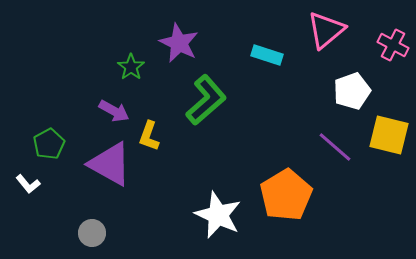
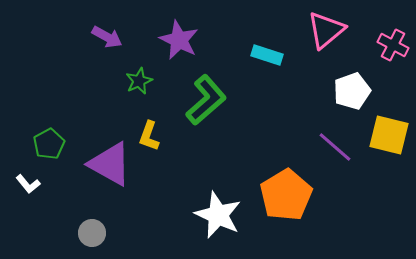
purple star: moved 3 px up
green star: moved 8 px right, 14 px down; rotated 12 degrees clockwise
purple arrow: moved 7 px left, 74 px up
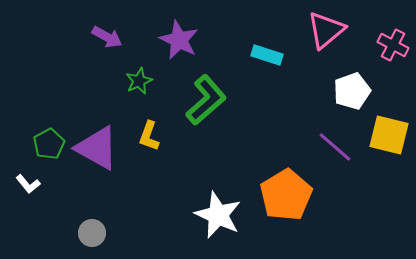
purple triangle: moved 13 px left, 16 px up
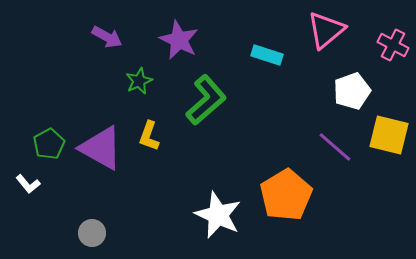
purple triangle: moved 4 px right
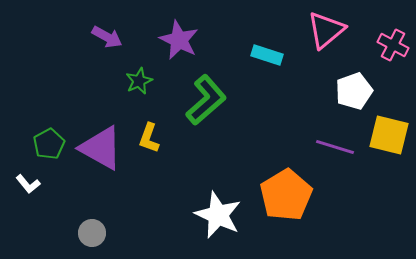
white pentagon: moved 2 px right
yellow L-shape: moved 2 px down
purple line: rotated 24 degrees counterclockwise
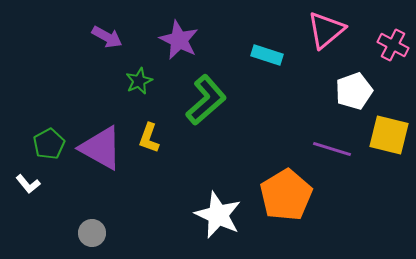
purple line: moved 3 px left, 2 px down
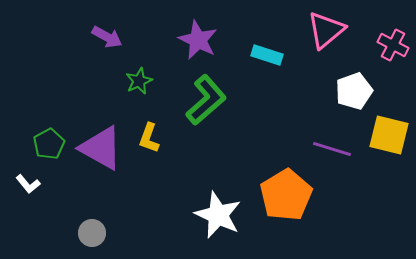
purple star: moved 19 px right
